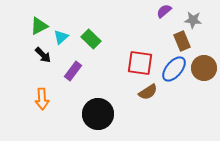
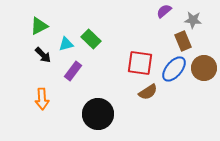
cyan triangle: moved 5 px right, 7 px down; rotated 28 degrees clockwise
brown rectangle: moved 1 px right
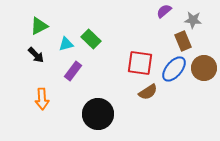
black arrow: moved 7 px left
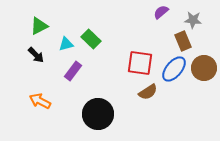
purple semicircle: moved 3 px left, 1 px down
orange arrow: moved 2 px left, 2 px down; rotated 120 degrees clockwise
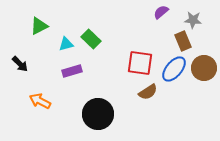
black arrow: moved 16 px left, 9 px down
purple rectangle: moved 1 px left; rotated 36 degrees clockwise
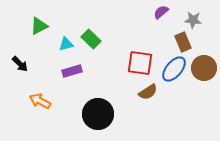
brown rectangle: moved 1 px down
